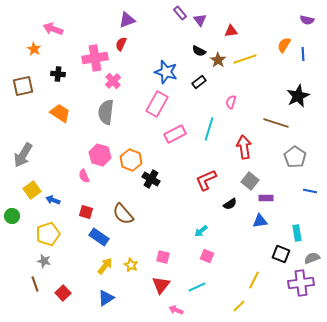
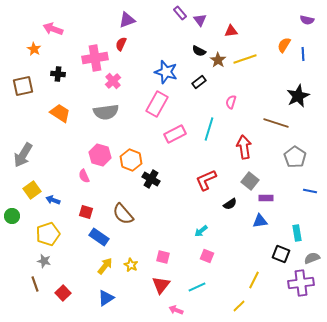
gray semicircle at (106, 112): rotated 105 degrees counterclockwise
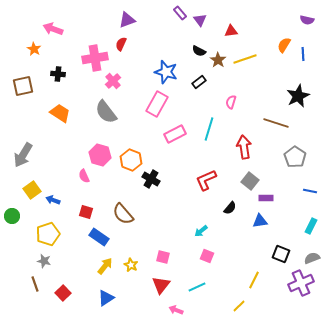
gray semicircle at (106, 112): rotated 60 degrees clockwise
black semicircle at (230, 204): moved 4 px down; rotated 16 degrees counterclockwise
cyan rectangle at (297, 233): moved 14 px right, 7 px up; rotated 35 degrees clockwise
purple cross at (301, 283): rotated 15 degrees counterclockwise
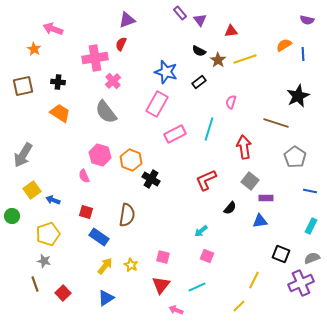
orange semicircle at (284, 45): rotated 28 degrees clockwise
black cross at (58, 74): moved 8 px down
brown semicircle at (123, 214): moved 4 px right, 1 px down; rotated 130 degrees counterclockwise
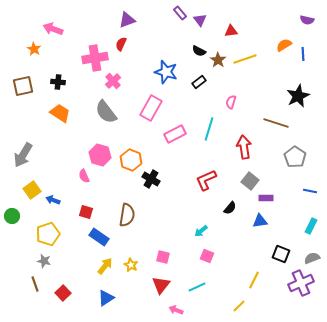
pink rectangle at (157, 104): moved 6 px left, 4 px down
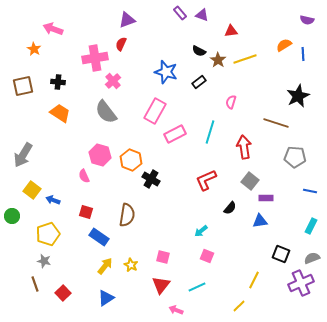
purple triangle at (200, 20): moved 2 px right, 5 px up; rotated 32 degrees counterclockwise
pink rectangle at (151, 108): moved 4 px right, 3 px down
cyan line at (209, 129): moved 1 px right, 3 px down
gray pentagon at (295, 157): rotated 30 degrees counterclockwise
yellow square at (32, 190): rotated 18 degrees counterclockwise
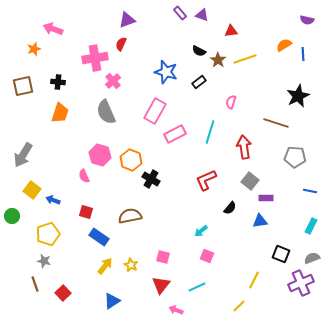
orange star at (34, 49): rotated 24 degrees clockwise
gray semicircle at (106, 112): rotated 15 degrees clockwise
orange trapezoid at (60, 113): rotated 75 degrees clockwise
brown semicircle at (127, 215): moved 3 px right, 1 px down; rotated 110 degrees counterclockwise
blue triangle at (106, 298): moved 6 px right, 3 px down
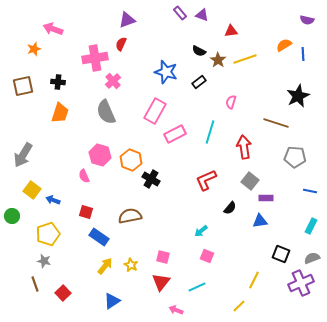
red triangle at (161, 285): moved 3 px up
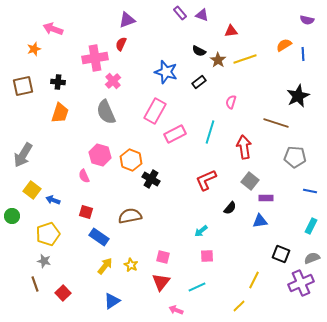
pink square at (207, 256): rotated 24 degrees counterclockwise
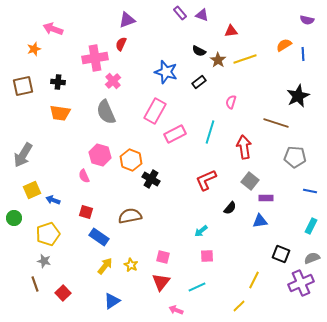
orange trapezoid at (60, 113): rotated 80 degrees clockwise
yellow square at (32, 190): rotated 30 degrees clockwise
green circle at (12, 216): moved 2 px right, 2 px down
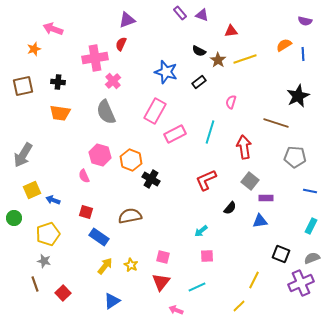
purple semicircle at (307, 20): moved 2 px left, 1 px down
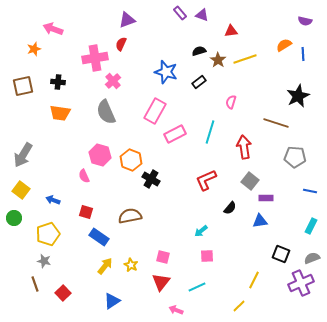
black semicircle at (199, 51): rotated 136 degrees clockwise
yellow square at (32, 190): moved 11 px left; rotated 30 degrees counterclockwise
